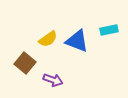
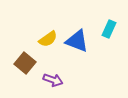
cyan rectangle: moved 1 px up; rotated 54 degrees counterclockwise
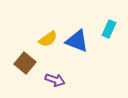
purple arrow: moved 2 px right
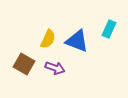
yellow semicircle: rotated 30 degrees counterclockwise
brown square: moved 1 px left, 1 px down; rotated 10 degrees counterclockwise
purple arrow: moved 12 px up
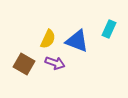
purple arrow: moved 5 px up
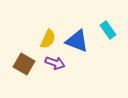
cyan rectangle: moved 1 px left, 1 px down; rotated 60 degrees counterclockwise
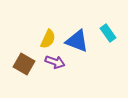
cyan rectangle: moved 3 px down
purple arrow: moved 1 px up
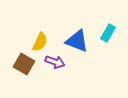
cyan rectangle: rotated 66 degrees clockwise
yellow semicircle: moved 8 px left, 3 px down
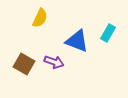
yellow semicircle: moved 24 px up
purple arrow: moved 1 px left
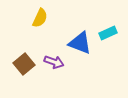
cyan rectangle: rotated 36 degrees clockwise
blue triangle: moved 3 px right, 2 px down
brown square: rotated 20 degrees clockwise
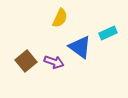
yellow semicircle: moved 20 px right
blue triangle: moved 4 px down; rotated 15 degrees clockwise
brown square: moved 2 px right, 3 px up
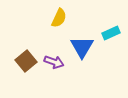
yellow semicircle: moved 1 px left
cyan rectangle: moved 3 px right
blue triangle: moved 2 px right; rotated 25 degrees clockwise
